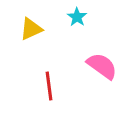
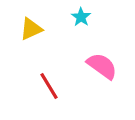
cyan star: moved 4 px right
red line: rotated 24 degrees counterclockwise
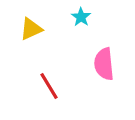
pink semicircle: moved 2 px right, 2 px up; rotated 132 degrees counterclockwise
